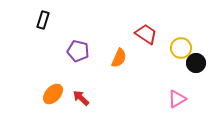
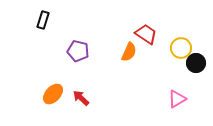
orange semicircle: moved 10 px right, 6 px up
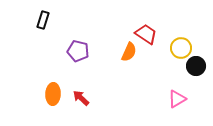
black circle: moved 3 px down
orange ellipse: rotated 40 degrees counterclockwise
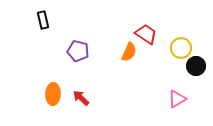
black rectangle: rotated 30 degrees counterclockwise
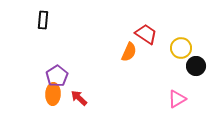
black rectangle: rotated 18 degrees clockwise
purple pentagon: moved 21 px left, 25 px down; rotated 25 degrees clockwise
red arrow: moved 2 px left
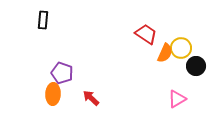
orange semicircle: moved 36 px right, 1 px down
purple pentagon: moved 5 px right, 3 px up; rotated 20 degrees counterclockwise
red arrow: moved 12 px right
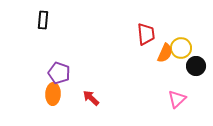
red trapezoid: rotated 50 degrees clockwise
purple pentagon: moved 3 px left
pink triangle: rotated 12 degrees counterclockwise
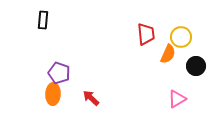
yellow circle: moved 11 px up
orange semicircle: moved 3 px right, 1 px down
pink triangle: rotated 12 degrees clockwise
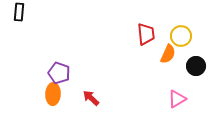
black rectangle: moved 24 px left, 8 px up
yellow circle: moved 1 px up
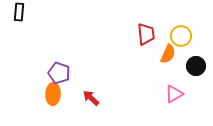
pink triangle: moved 3 px left, 5 px up
